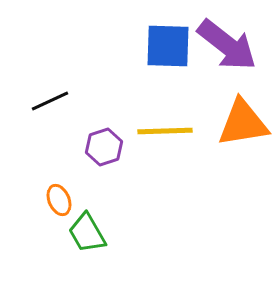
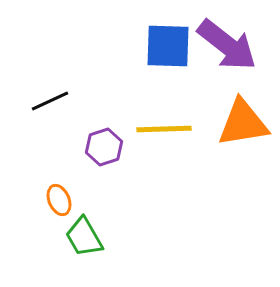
yellow line: moved 1 px left, 2 px up
green trapezoid: moved 3 px left, 4 px down
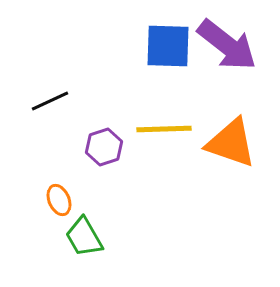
orange triangle: moved 12 px left, 20 px down; rotated 28 degrees clockwise
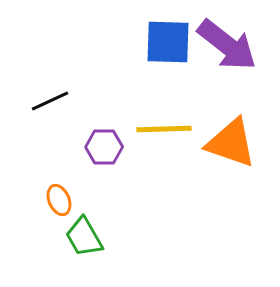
blue square: moved 4 px up
purple hexagon: rotated 18 degrees clockwise
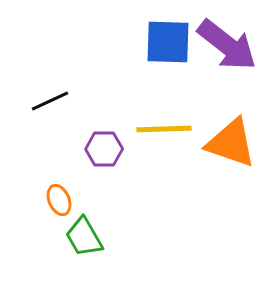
purple hexagon: moved 2 px down
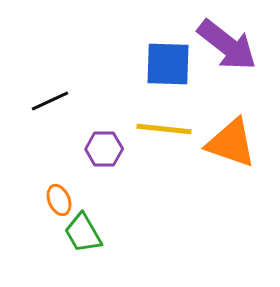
blue square: moved 22 px down
yellow line: rotated 8 degrees clockwise
green trapezoid: moved 1 px left, 4 px up
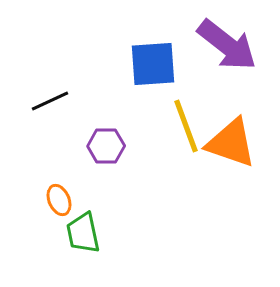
blue square: moved 15 px left; rotated 6 degrees counterclockwise
yellow line: moved 22 px right, 3 px up; rotated 64 degrees clockwise
purple hexagon: moved 2 px right, 3 px up
green trapezoid: rotated 18 degrees clockwise
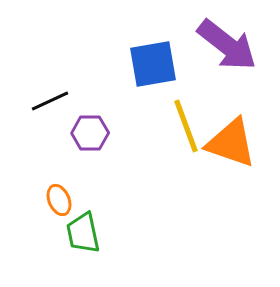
blue square: rotated 6 degrees counterclockwise
purple hexagon: moved 16 px left, 13 px up
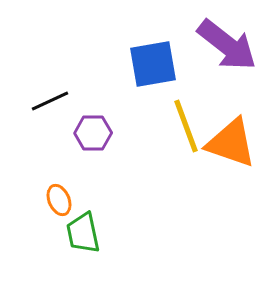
purple hexagon: moved 3 px right
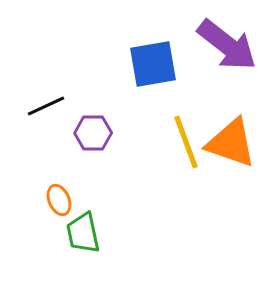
black line: moved 4 px left, 5 px down
yellow line: moved 16 px down
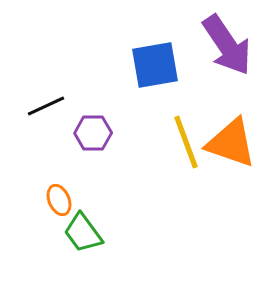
purple arrow: rotated 18 degrees clockwise
blue square: moved 2 px right, 1 px down
green trapezoid: rotated 24 degrees counterclockwise
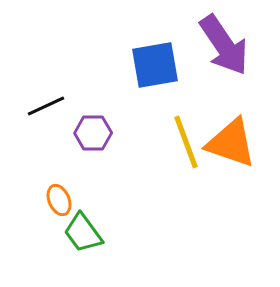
purple arrow: moved 3 px left
